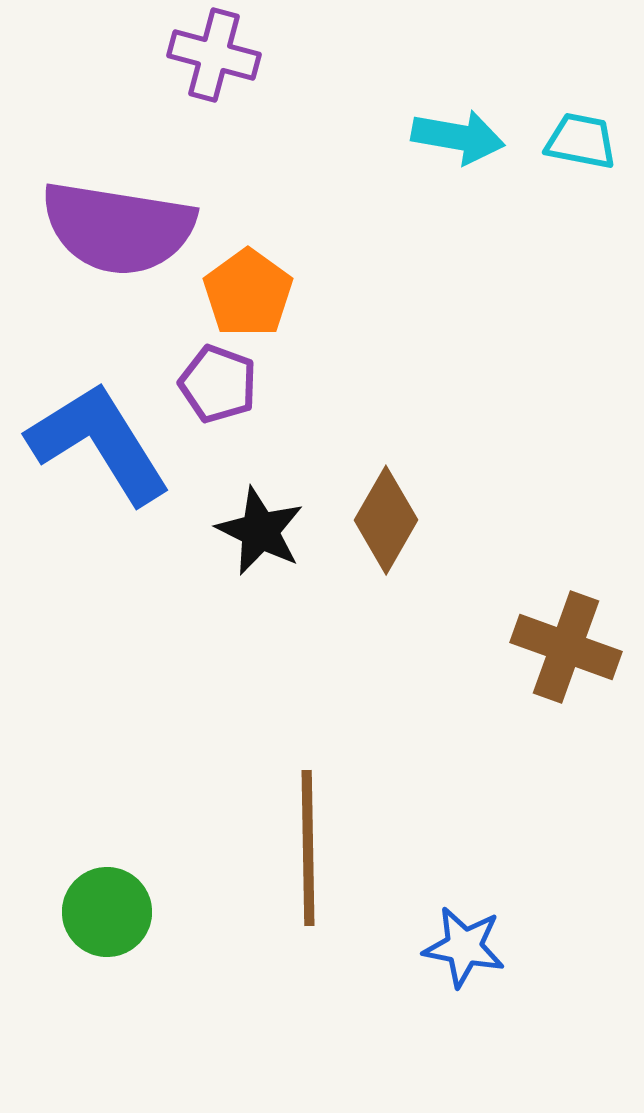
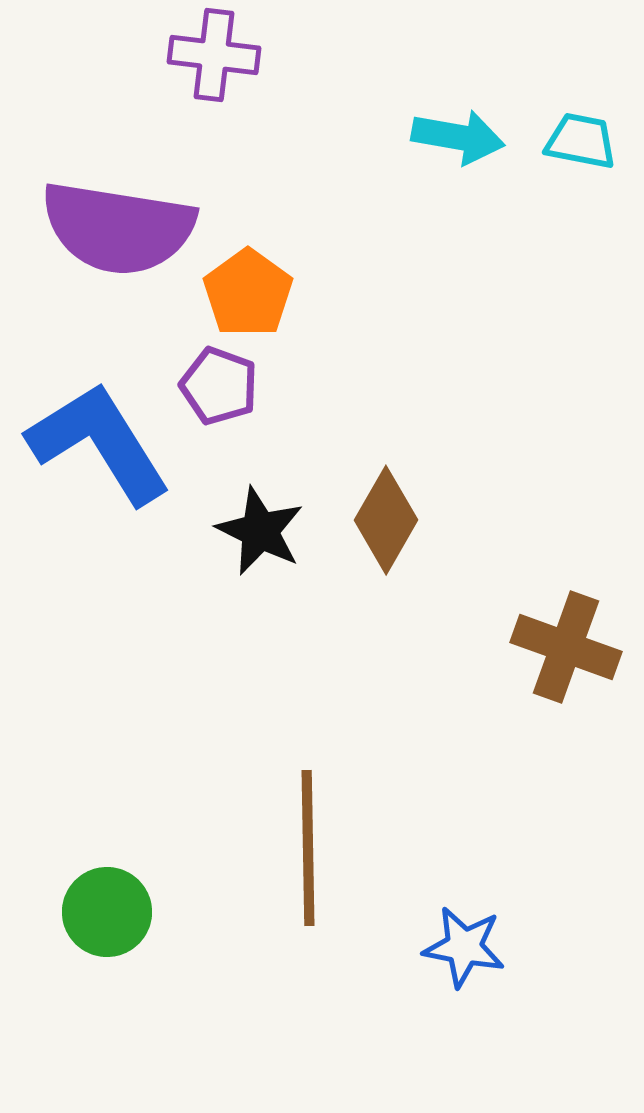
purple cross: rotated 8 degrees counterclockwise
purple pentagon: moved 1 px right, 2 px down
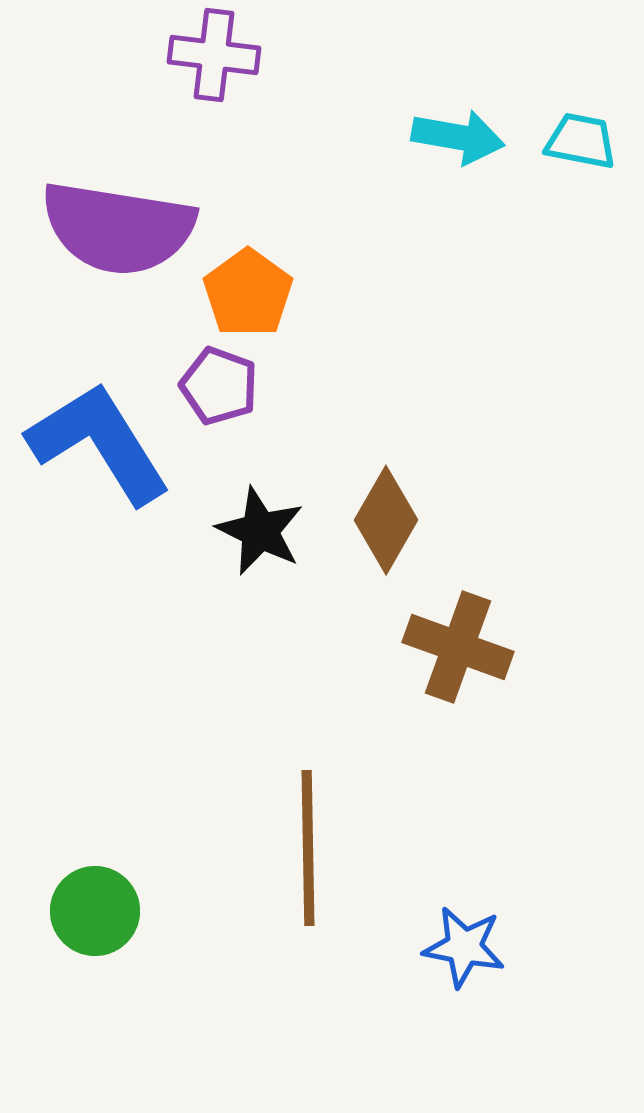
brown cross: moved 108 px left
green circle: moved 12 px left, 1 px up
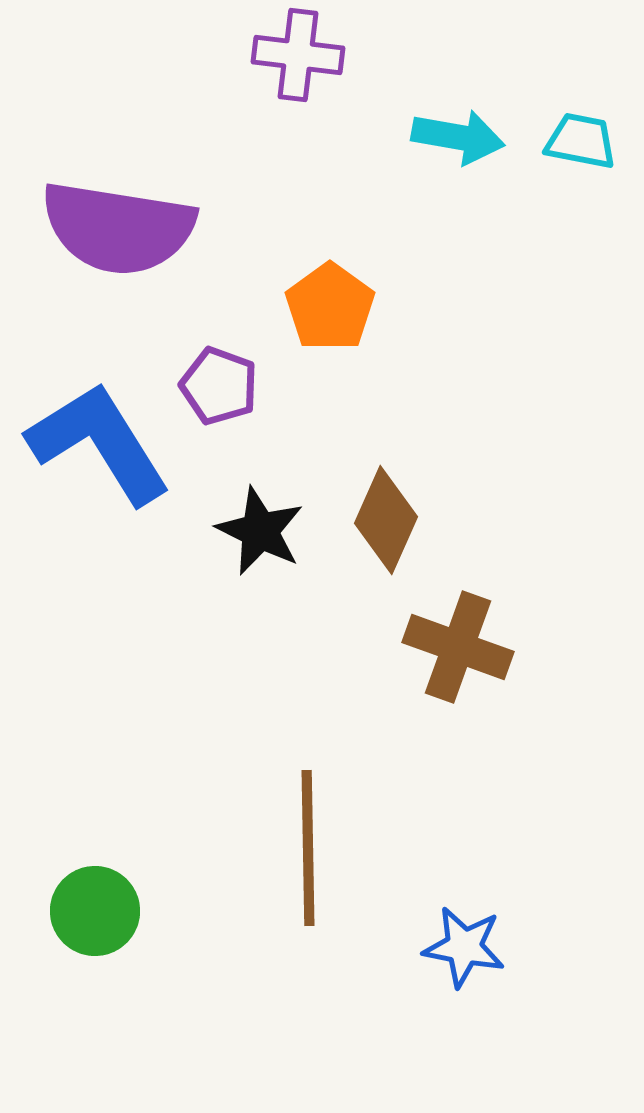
purple cross: moved 84 px right
orange pentagon: moved 82 px right, 14 px down
brown diamond: rotated 6 degrees counterclockwise
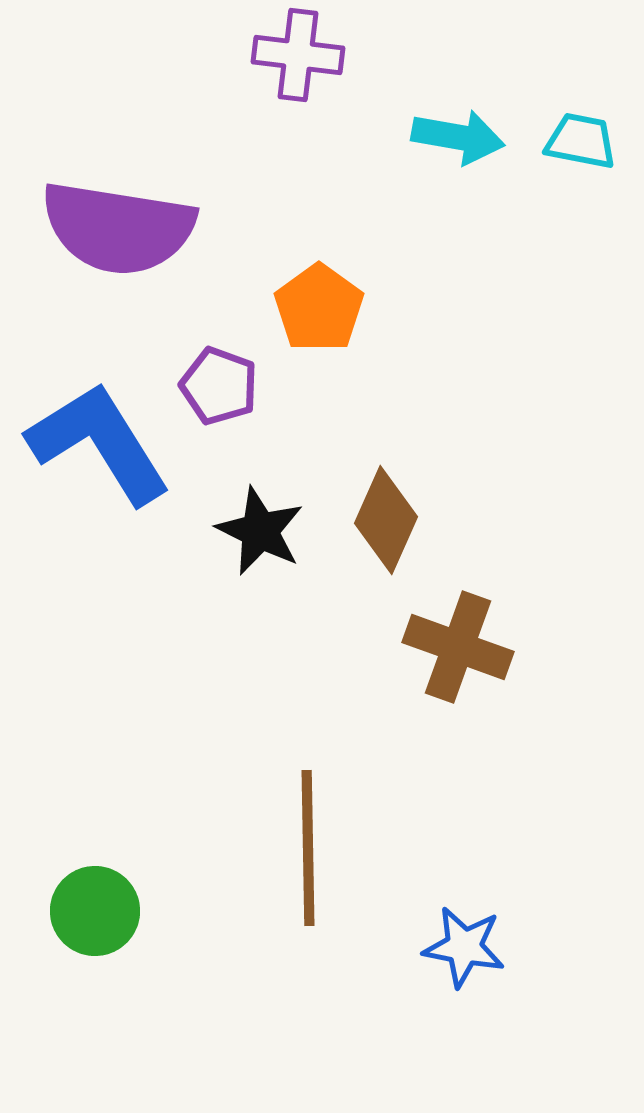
orange pentagon: moved 11 px left, 1 px down
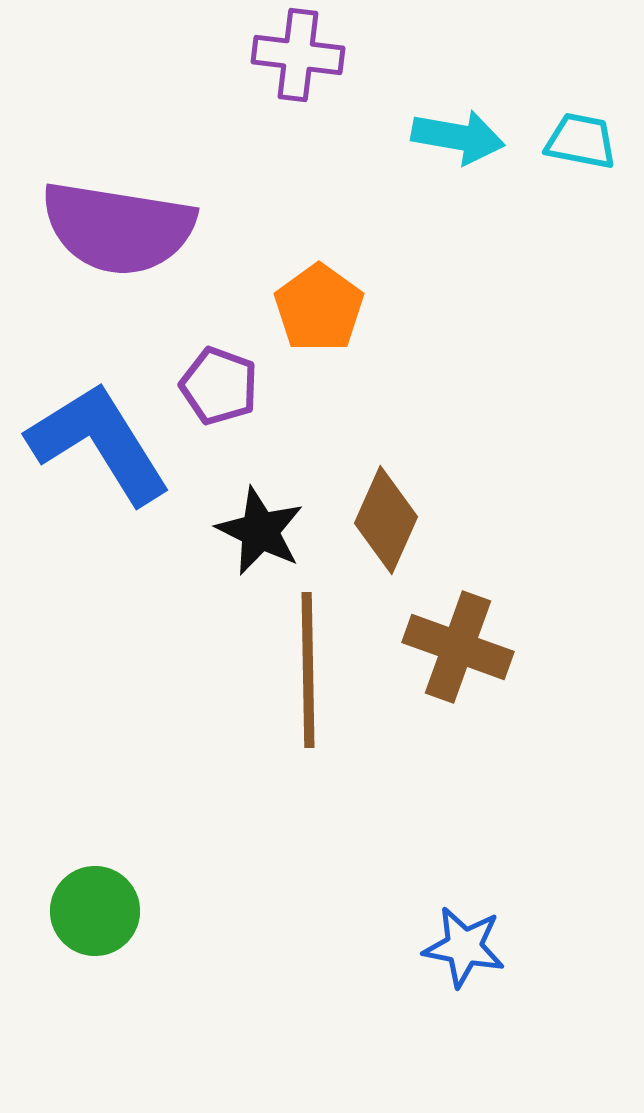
brown line: moved 178 px up
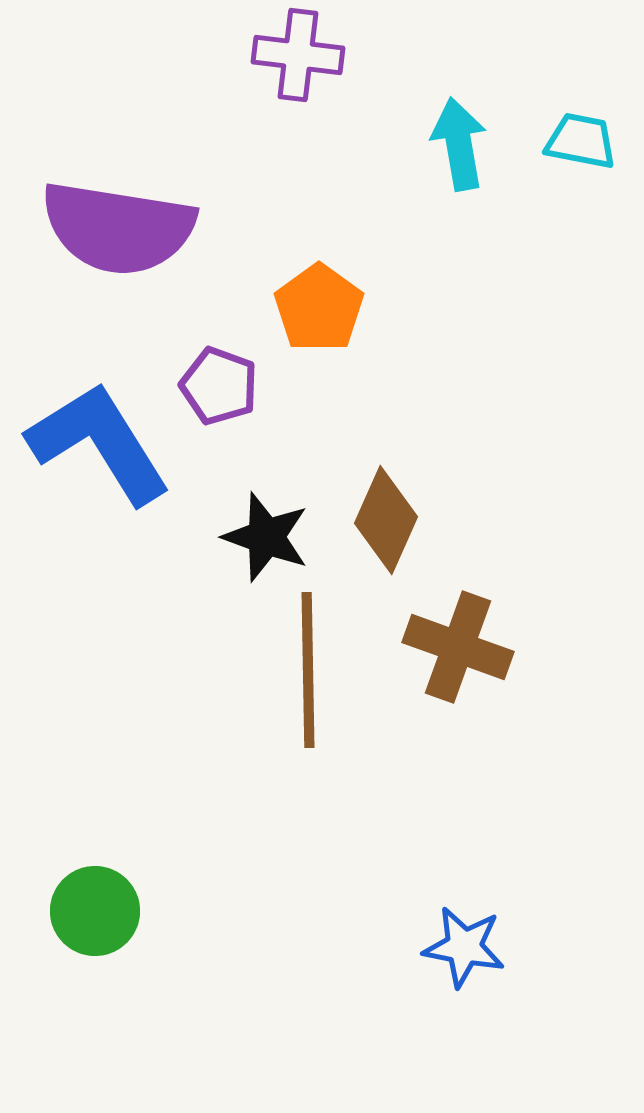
cyan arrow: moved 1 px right, 7 px down; rotated 110 degrees counterclockwise
black star: moved 6 px right, 6 px down; rotated 6 degrees counterclockwise
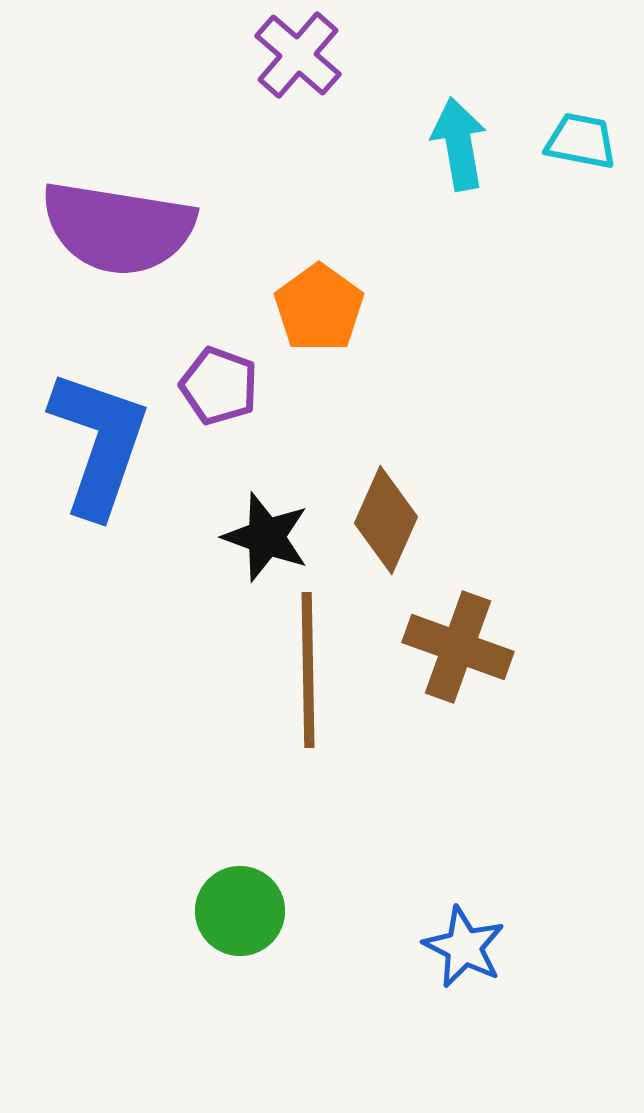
purple cross: rotated 34 degrees clockwise
blue L-shape: rotated 51 degrees clockwise
green circle: moved 145 px right
blue star: rotated 16 degrees clockwise
